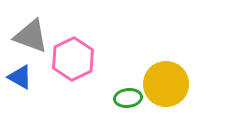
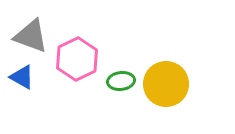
pink hexagon: moved 4 px right
blue triangle: moved 2 px right
green ellipse: moved 7 px left, 17 px up
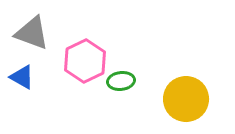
gray triangle: moved 1 px right, 3 px up
pink hexagon: moved 8 px right, 2 px down
yellow circle: moved 20 px right, 15 px down
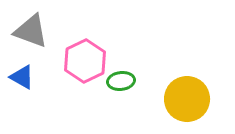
gray triangle: moved 1 px left, 2 px up
yellow circle: moved 1 px right
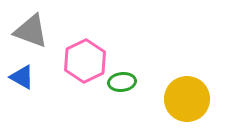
green ellipse: moved 1 px right, 1 px down
